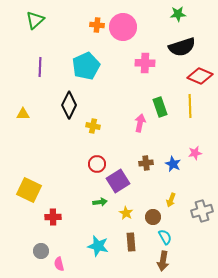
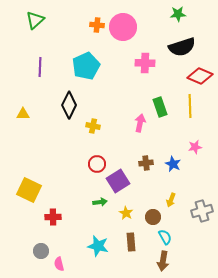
pink star: moved 6 px up
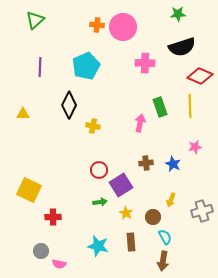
red circle: moved 2 px right, 6 px down
purple square: moved 3 px right, 4 px down
pink semicircle: rotated 64 degrees counterclockwise
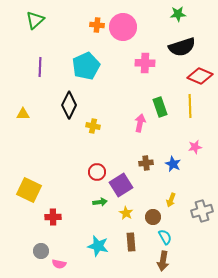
red circle: moved 2 px left, 2 px down
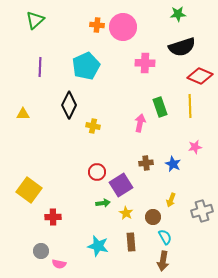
yellow square: rotated 10 degrees clockwise
green arrow: moved 3 px right, 1 px down
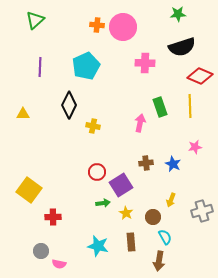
brown arrow: moved 4 px left
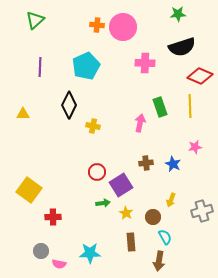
cyan star: moved 8 px left, 7 px down; rotated 15 degrees counterclockwise
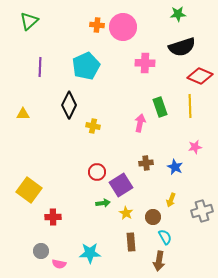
green triangle: moved 6 px left, 1 px down
blue star: moved 2 px right, 3 px down
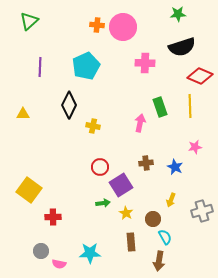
red circle: moved 3 px right, 5 px up
brown circle: moved 2 px down
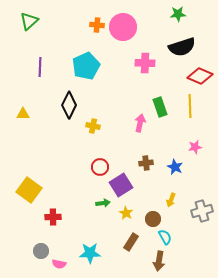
brown rectangle: rotated 36 degrees clockwise
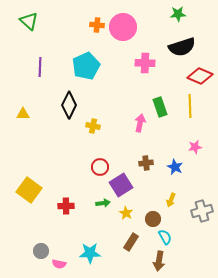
green triangle: rotated 36 degrees counterclockwise
red cross: moved 13 px right, 11 px up
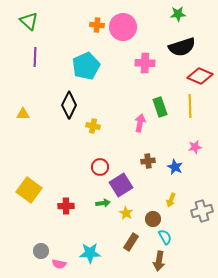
purple line: moved 5 px left, 10 px up
brown cross: moved 2 px right, 2 px up
